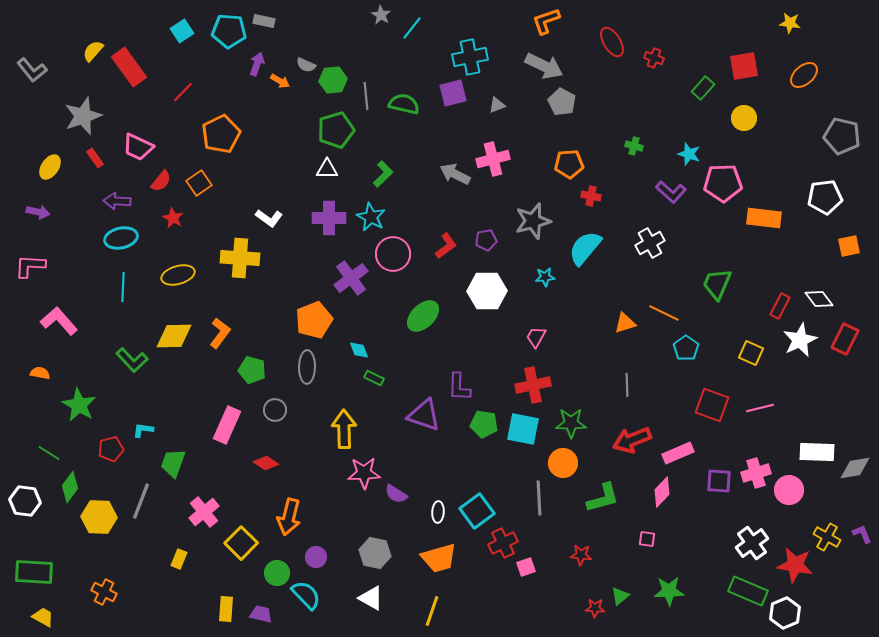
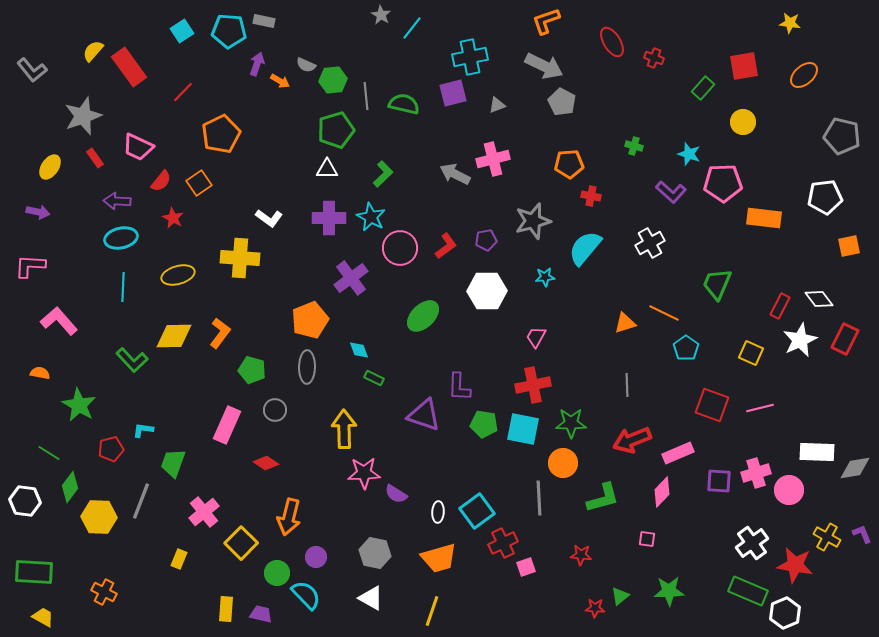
yellow circle at (744, 118): moved 1 px left, 4 px down
pink circle at (393, 254): moved 7 px right, 6 px up
orange pentagon at (314, 320): moved 4 px left
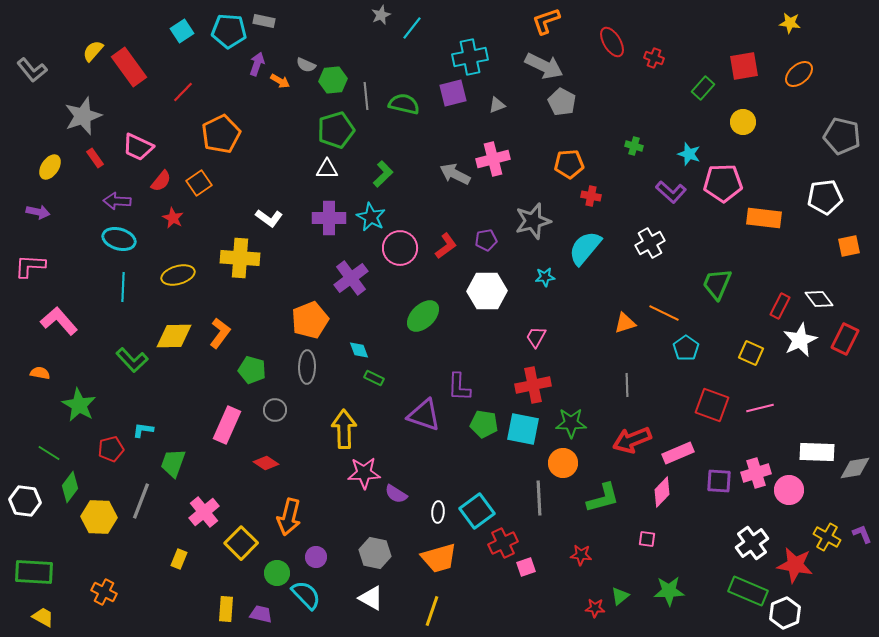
gray star at (381, 15): rotated 18 degrees clockwise
orange ellipse at (804, 75): moved 5 px left, 1 px up
cyan ellipse at (121, 238): moved 2 px left, 1 px down; rotated 28 degrees clockwise
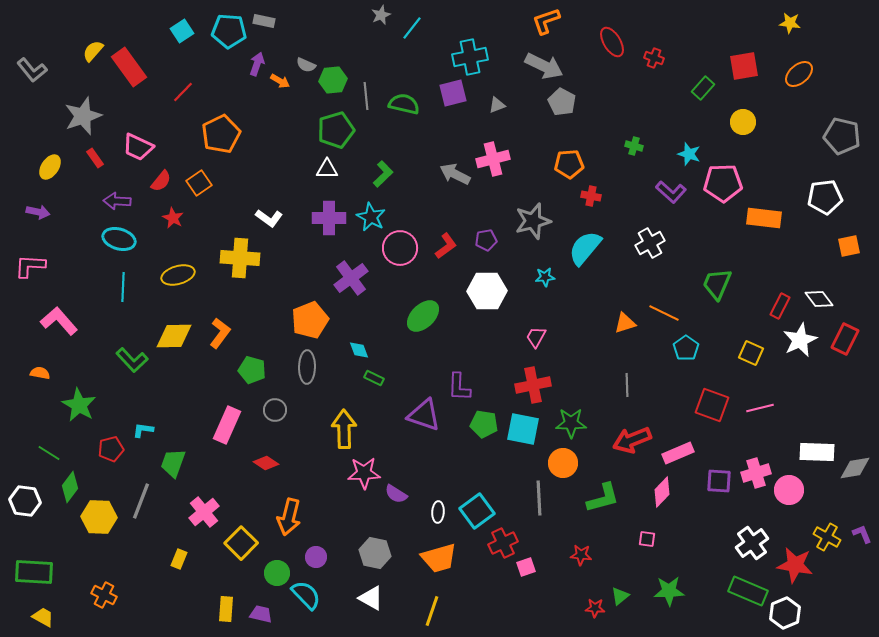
orange cross at (104, 592): moved 3 px down
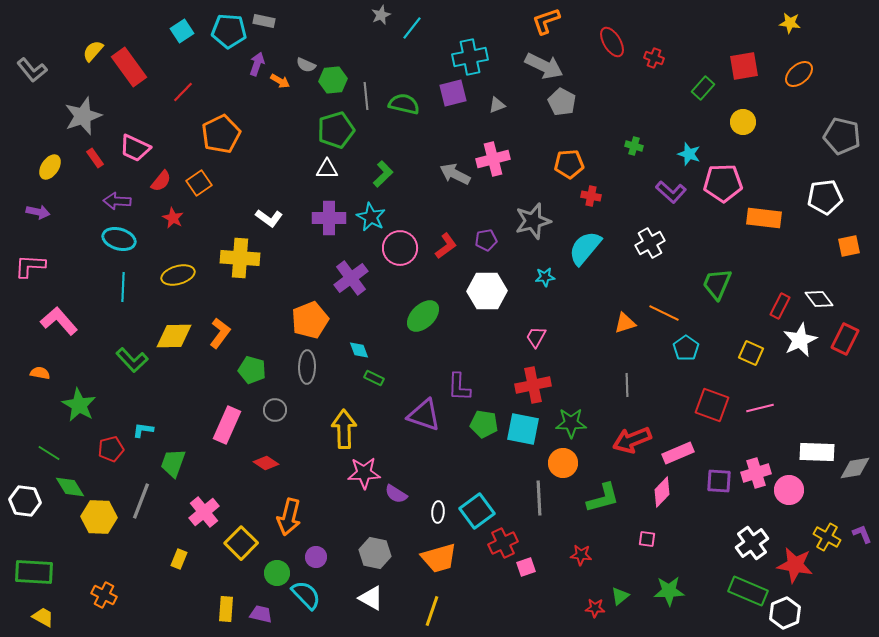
pink trapezoid at (138, 147): moved 3 px left, 1 px down
green diamond at (70, 487): rotated 68 degrees counterclockwise
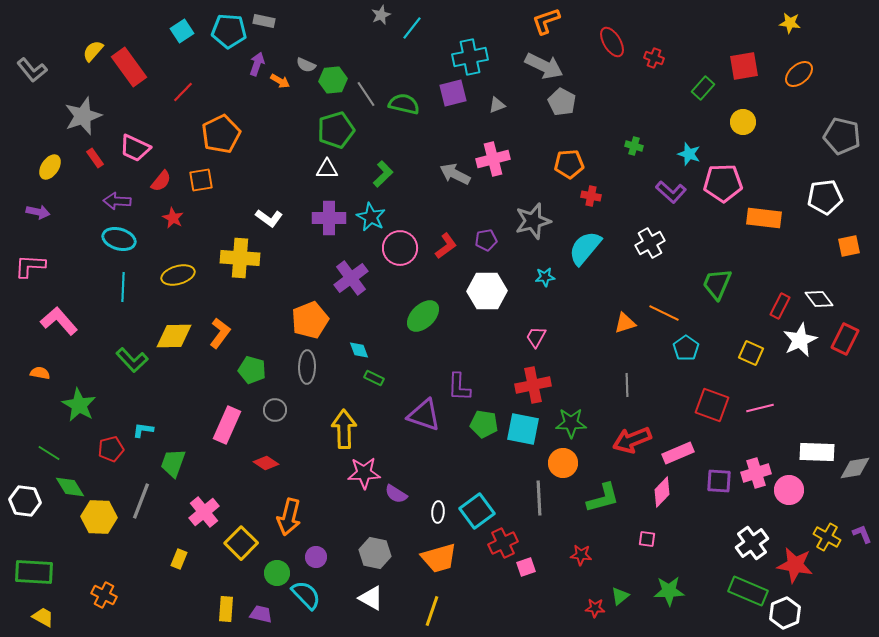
gray line at (366, 96): moved 2 px up; rotated 28 degrees counterclockwise
orange square at (199, 183): moved 2 px right, 3 px up; rotated 25 degrees clockwise
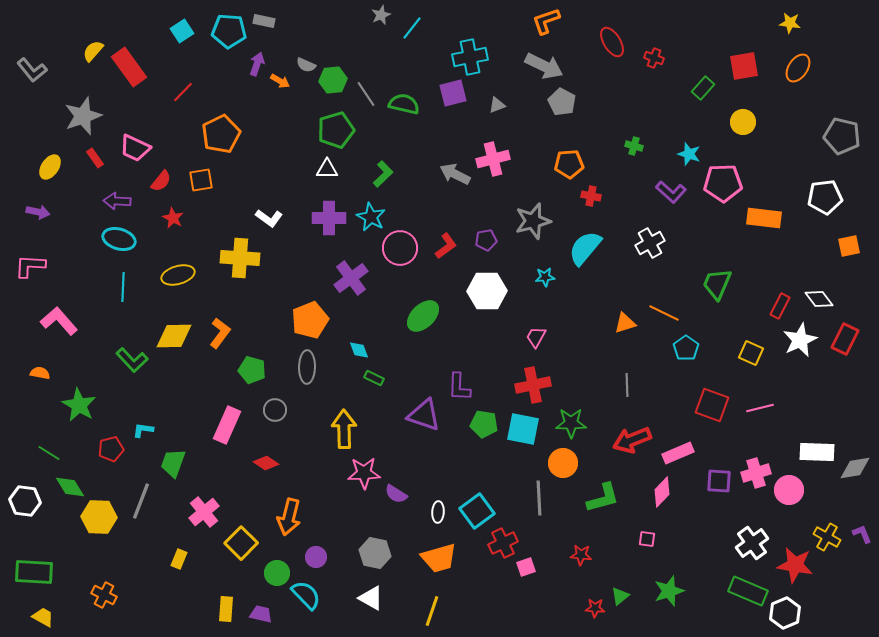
orange ellipse at (799, 74): moved 1 px left, 6 px up; rotated 16 degrees counterclockwise
green star at (669, 591): rotated 16 degrees counterclockwise
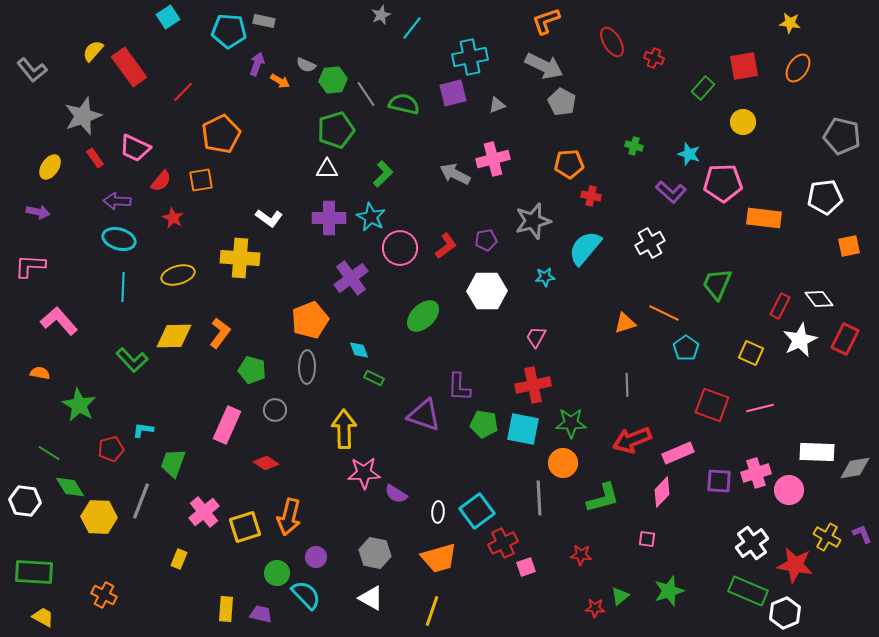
cyan square at (182, 31): moved 14 px left, 14 px up
yellow square at (241, 543): moved 4 px right, 16 px up; rotated 28 degrees clockwise
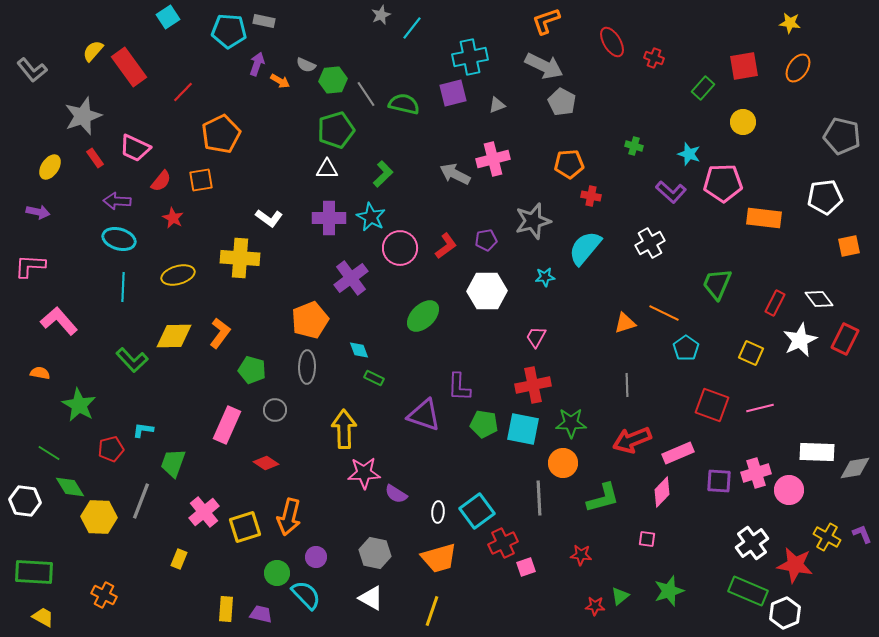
red rectangle at (780, 306): moved 5 px left, 3 px up
red star at (595, 608): moved 2 px up
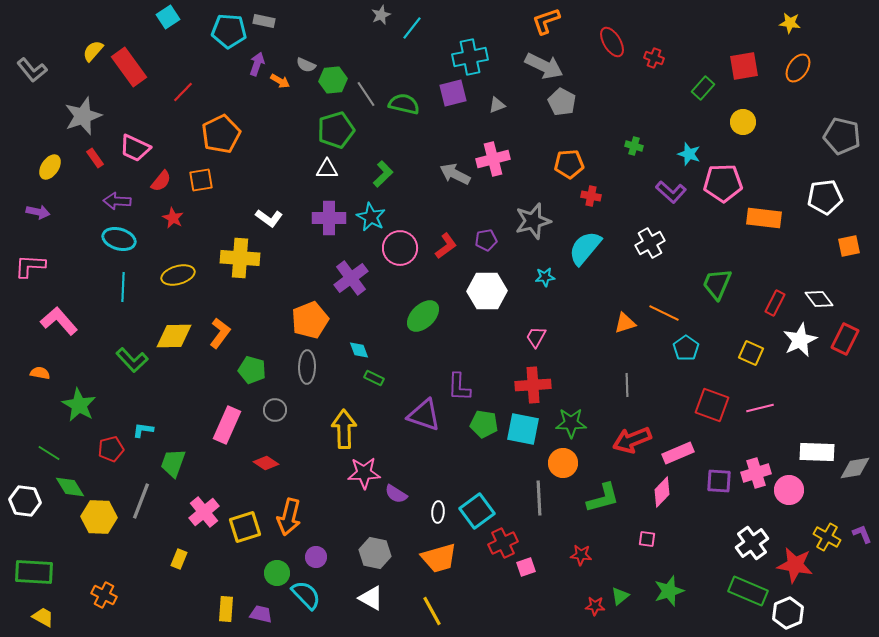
red cross at (533, 385): rotated 8 degrees clockwise
yellow line at (432, 611): rotated 48 degrees counterclockwise
white hexagon at (785, 613): moved 3 px right
